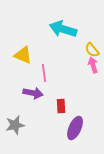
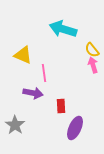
gray star: rotated 24 degrees counterclockwise
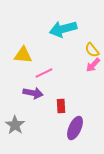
cyan arrow: rotated 32 degrees counterclockwise
yellow triangle: rotated 18 degrees counterclockwise
pink arrow: rotated 119 degrees counterclockwise
pink line: rotated 72 degrees clockwise
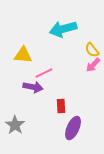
purple arrow: moved 6 px up
purple ellipse: moved 2 px left
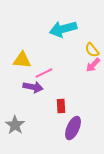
yellow triangle: moved 1 px left, 5 px down
